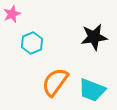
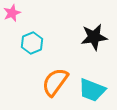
pink star: moved 1 px up
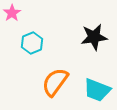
pink star: rotated 12 degrees counterclockwise
cyan trapezoid: moved 5 px right
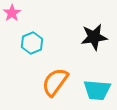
cyan trapezoid: rotated 16 degrees counterclockwise
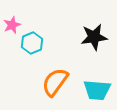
pink star: moved 12 px down; rotated 12 degrees clockwise
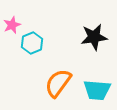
orange semicircle: moved 3 px right, 1 px down
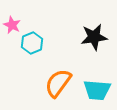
pink star: rotated 24 degrees counterclockwise
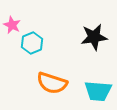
orange semicircle: moved 6 px left; rotated 108 degrees counterclockwise
cyan trapezoid: moved 1 px right, 1 px down
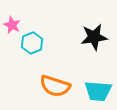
orange semicircle: moved 3 px right, 3 px down
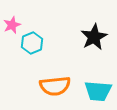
pink star: rotated 24 degrees clockwise
black star: rotated 20 degrees counterclockwise
orange semicircle: rotated 24 degrees counterclockwise
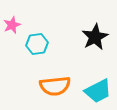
black star: moved 1 px right
cyan hexagon: moved 5 px right, 1 px down; rotated 15 degrees clockwise
cyan trapezoid: rotated 32 degrees counterclockwise
